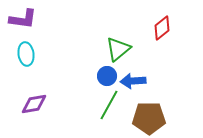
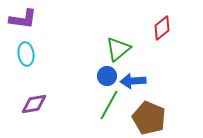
brown pentagon: rotated 24 degrees clockwise
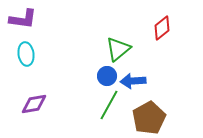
brown pentagon: rotated 20 degrees clockwise
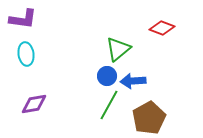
red diamond: rotated 60 degrees clockwise
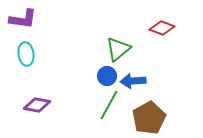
purple diamond: moved 3 px right, 1 px down; rotated 20 degrees clockwise
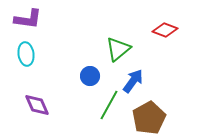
purple L-shape: moved 5 px right
red diamond: moved 3 px right, 2 px down
blue circle: moved 17 px left
blue arrow: rotated 130 degrees clockwise
purple diamond: rotated 56 degrees clockwise
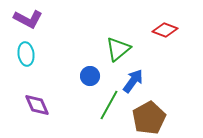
purple L-shape: rotated 20 degrees clockwise
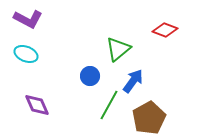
cyan ellipse: rotated 60 degrees counterclockwise
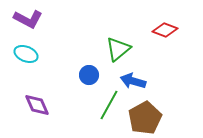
blue circle: moved 1 px left, 1 px up
blue arrow: rotated 110 degrees counterclockwise
brown pentagon: moved 4 px left
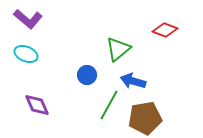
purple L-shape: rotated 12 degrees clockwise
blue circle: moved 2 px left
brown pentagon: rotated 20 degrees clockwise
